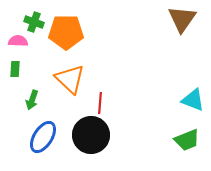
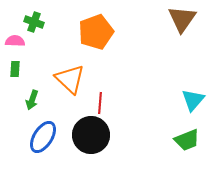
orange pentagon: moved 30 px right; rotated 20 degrees counterclockwise
pink semicircle: moved 3 px left
cyan triangle: rotated 50 degrees clockwise
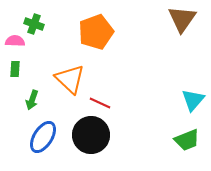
green cross: moved 2 px down
red line: rotated 70 degrees counterclockwise
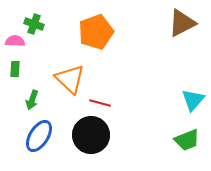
brown triangle: moved 4 px down; rotated 28 degrees clockwise
red line: rotated 10 degrees counterclockwise
blue ellipse: moved 4 px left, 1 px up
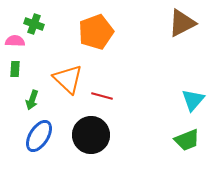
orange triangle: moved 2 px left
red line: moved 2 px right, 7 px up
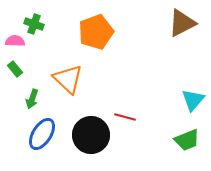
green rectangle: rotated 42 degrees counterclockwise
red line: moved 23 px right, 21 px down
green arrow: moved 1 px up
blue ellipse: moved 3 px right, 2 px up
